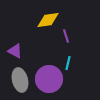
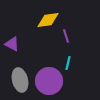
purple triangle: moved 3 px left, 7 px up
purple circle: moved 2 px down
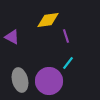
purple triangle: moved 7 px up
cyan line: rotated 24 degrees clockwise
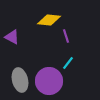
yellow diamond: moved 1 px right; rotated 15 degrees clockwise
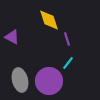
yellow diamond: rotated 65 degrees clockwise
purple line: moved 1 px right, 3 px down
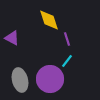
purple triangle: moved 1 px down
cyan line: moved 1 px left, 2 px up
purple circle: moved 1 px right, 2 px up
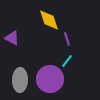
gray ellipse: rotated 15 degrees clockwise
